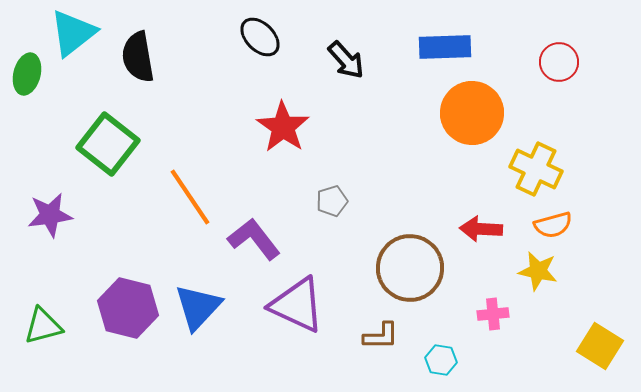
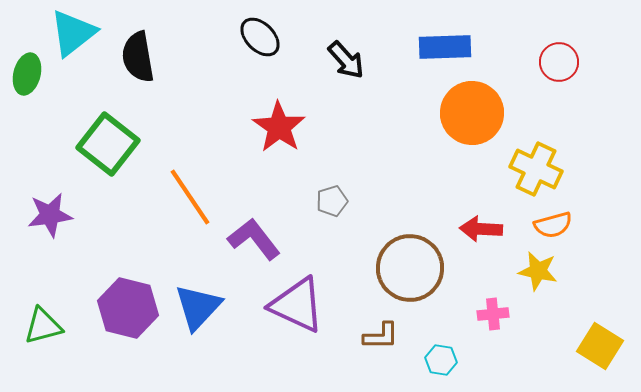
red star: moved 4 px left
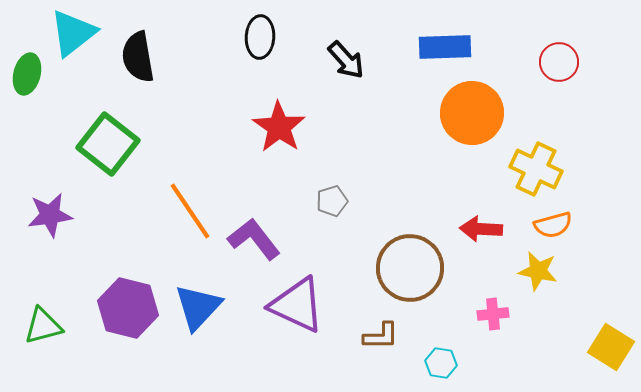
black ellipse: rotated 48 degrees clockwise
orange line: moved 14 px down
yellow square: moved 11 px right, 1 px down
cyan hexagon: moved 3 px down
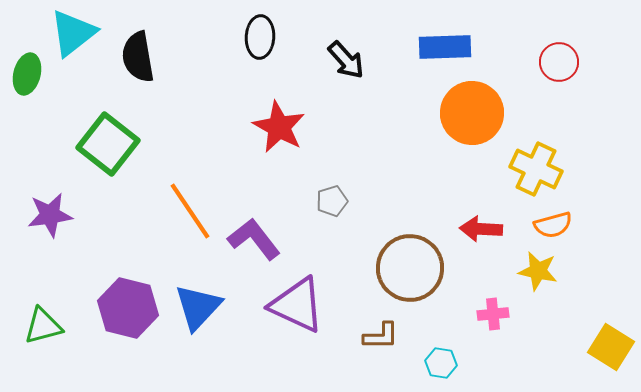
red star: rotated 6 degrees counterclockwise
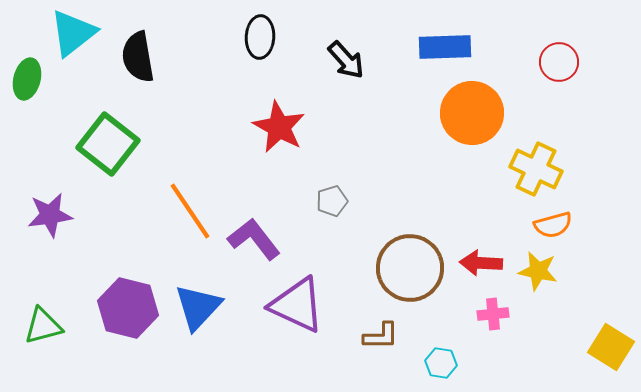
green ellipse: moved 5 px down
red arrow: moved 34 px down
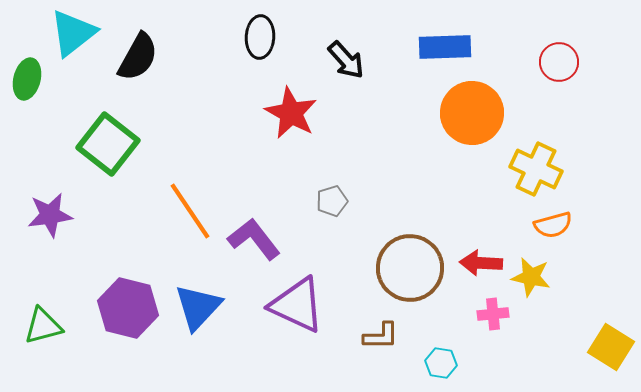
black semicircle: rotated 141 degrees counterclockwise
red star: moved 12 px right, 14 px up
yellow star: moved 7 px left, 6 px down
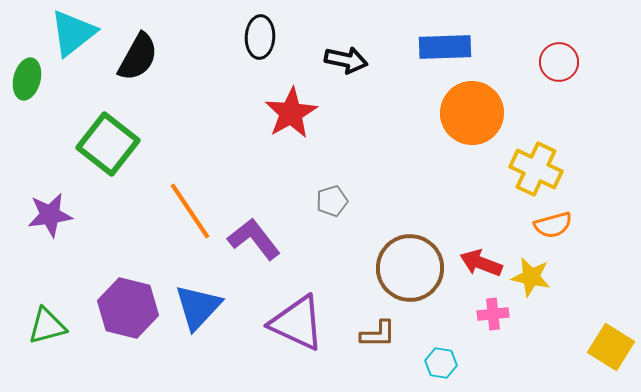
black arrow: rotated 36 degrees counterclockwise
red star: rotated 14 degrees clockwise
red arrow: rotated 18 degrees clockwise
purple triangle: moved 18 px down
green triangle: moved 4 px right
brown L-shape: moved 3 px left, 2 px up
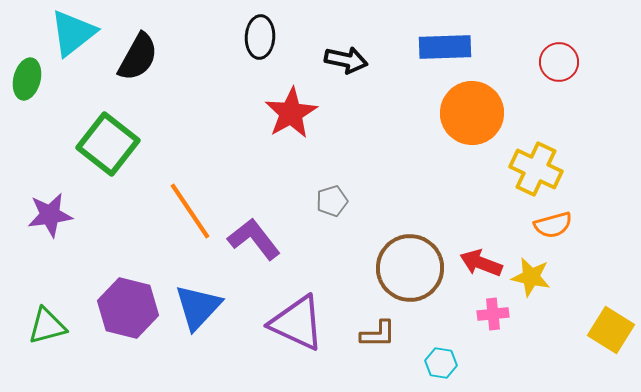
yellow square: moved 17 px up
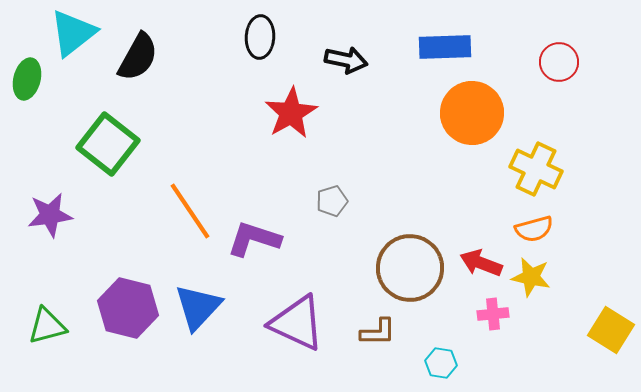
orange semicircle: moved 19 px left, 4 px down
purple L-shape: rotated 34 degrees counterclockwise
brown L-shape: moved 2 px up
